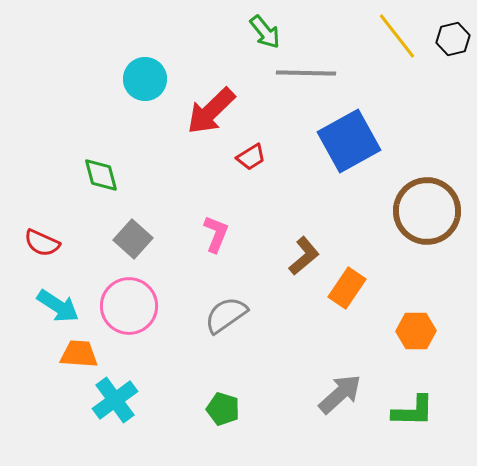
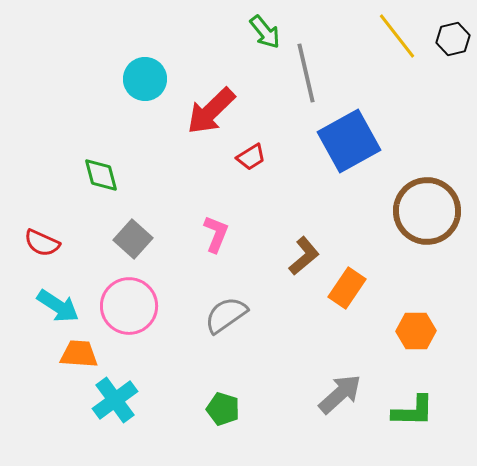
gray line: rotated 76 degrees clockwise
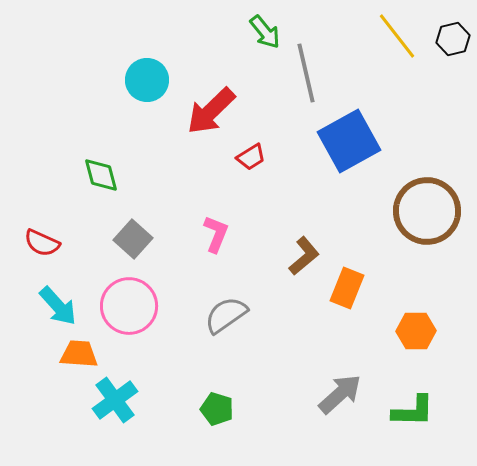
cyan circle: moved 2 px right, 1 px down
orange rectangle: rotated 12 degrees counterclockwise
cyan arrow: rotated 15 degrees clockwise
green pentagon: moved 6 px left
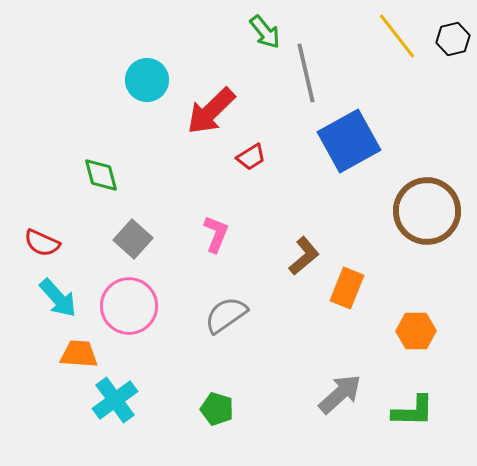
cyan arrow: moved 8 px up
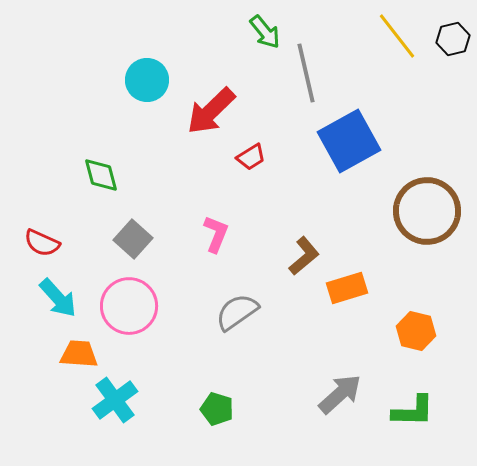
orange rectangle: rotated 51 degrees clockwise
gray semicircle: moved 11 px right, 3 px up
orange hexagon: rotated 15 degrees clockwise
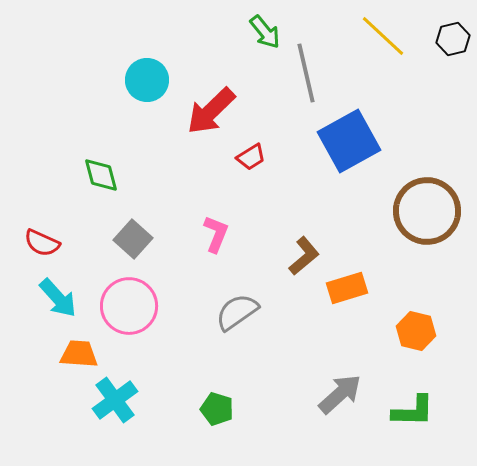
yellow line: moved 14 px left; rotated 9 degrees counterclockwise
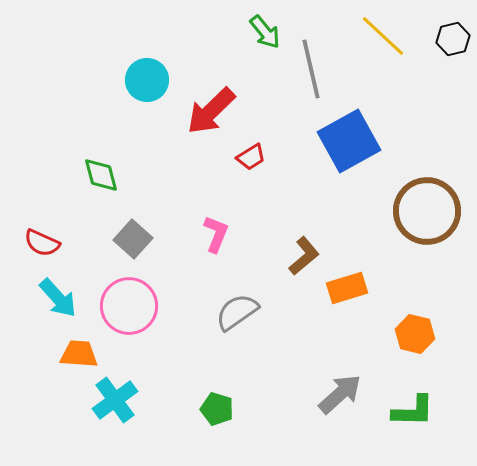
gray line: moved 5 px right, 4 px up
orange hexagon: moved 1 px left, 3 px down
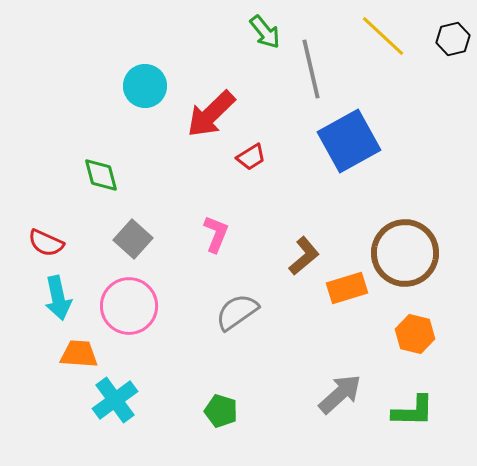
cyan circle: moved 2 px left, 6 px down
red arrow: moved 3 px down
brown circle: moved 22 px left, 42 px down
red semicircle: moved 4 px right
cyan arrow: rotated 30 degrees clockwise
green pentagon: moved 4 px right, 2 px down
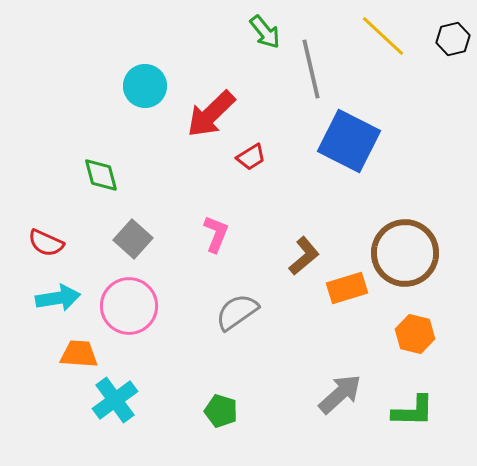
blue square: rotated 34 degrees counterclockwise
cyan arrow: rotated 87 degrees counterclockwise
